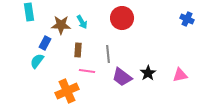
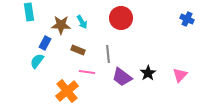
red circle: moved 1 px left
brown rectangle: rotated 72 degrees counterclockwise
pink line: moved 1 px down
pink triangle: rotated 35 degrees counterclockwise
orange cross: rotated 15 degrees counterclockwise
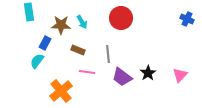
orange cross: moved 6 px left
